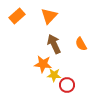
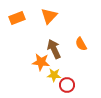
orange rectangle: moved 2 px down; rotated 21 degrees clockwise
brown arrow: moved 5 px down
orange star: moved 2 px left, 2 px up
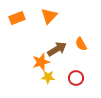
brown arrow: moved 3 px right; rotated 84 degrees clockwise
orange star: rotated 24 degrees counterclockwise
yellow star: moved 6 px left, 2 px down
red circle: moved 9 px right, 7 px up
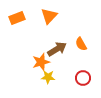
red circle: moved 7 px right
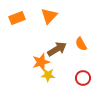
yellow star: moved 2 px up
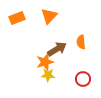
orange semicircle: moved 2 px up; rotated 24 degrees clockwise
orange star: moved 4 px right
red circle: moved 1 px down
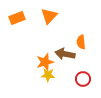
brown arrow: moved 8 px right, 5 px down; rotated 138 degrees counterclockwise
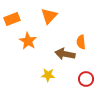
orange rectangle: moved 5 px left, 1 px down
orange star: moved 17 px left, 21 px up; rotated 24 degrees counterclockwise
red circle: moved 3 px right
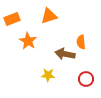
orange triangle: rotated 30 degrees clockwise
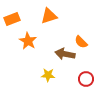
orange semicircle: rotated 40 degrees counterclockwise
